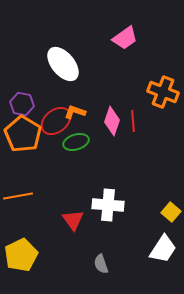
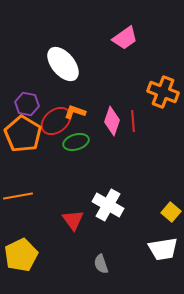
purple hexagon: moved 5 px right
white cross: rotated 24 degrees clockwise
white trapezoid: rotated 48 degrees clockwise
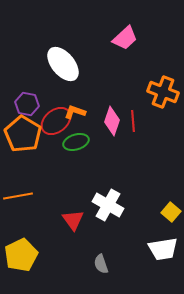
pink trapezoid: rotated 8 degrees counterclockwise
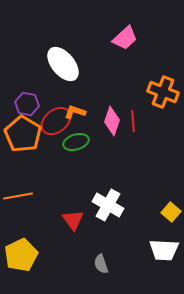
white trapezoid: moved 1 px right, 1 px down; rotated 12 degrees clockwise
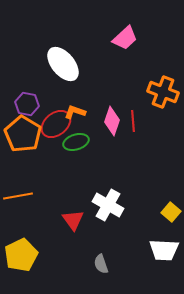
red ellipse: moved 3 px down
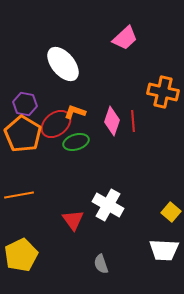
orange cross: rotated 8 degrees counterclockwise
purple hexagon: moved 2 px left
orange line: moved 1 px right, 1 px up
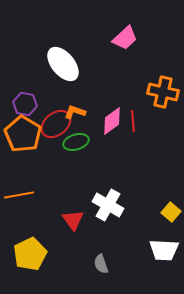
pink diamond: rotated 36 degrees clockwise
yellow pentagon: moved 9 px right, 1 px up
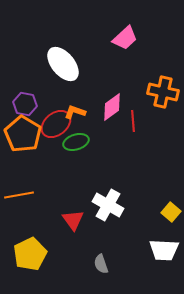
pink diamond: moved 14 px up
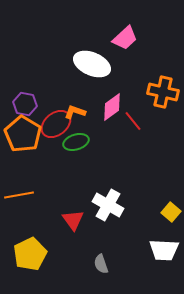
white ellipse: moved 29 px right; rotated 27 degrees counterclockwise
red line: rotated 35 degrees counterclockwise
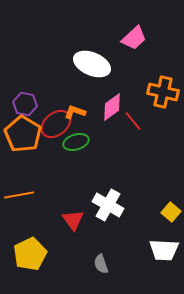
pink trapezoid: moved 9 px right
